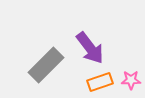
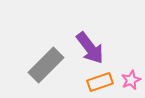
pink star: rotated 24 degrees counterclockwise
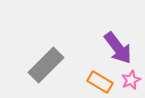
purple arrow: moved 28 px right
orange rectangle: rotated 50 degrees clockwise
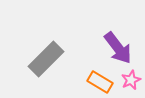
gray rectangle: moved 6 px up
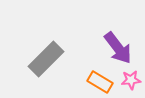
pink star: rotated 18 degrees clockwise
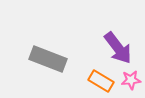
gray rectangle: moved 2 px right; rotated 66 degrees clockwise
orange rectangle: moved 1 px right, 1 px up
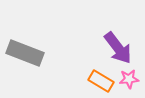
gray rectangle: moved 23 px left, 6 px up
pink star: moved 2 px left, 1 px up
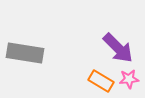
purple arrow: rotated 8 degrees counterclockwise
gray rectangle: rotated 12 degrees counterclockwise
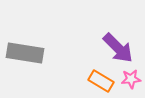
pink star: moved 2 px right
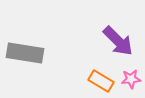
purple arrow: moved 7 px up
